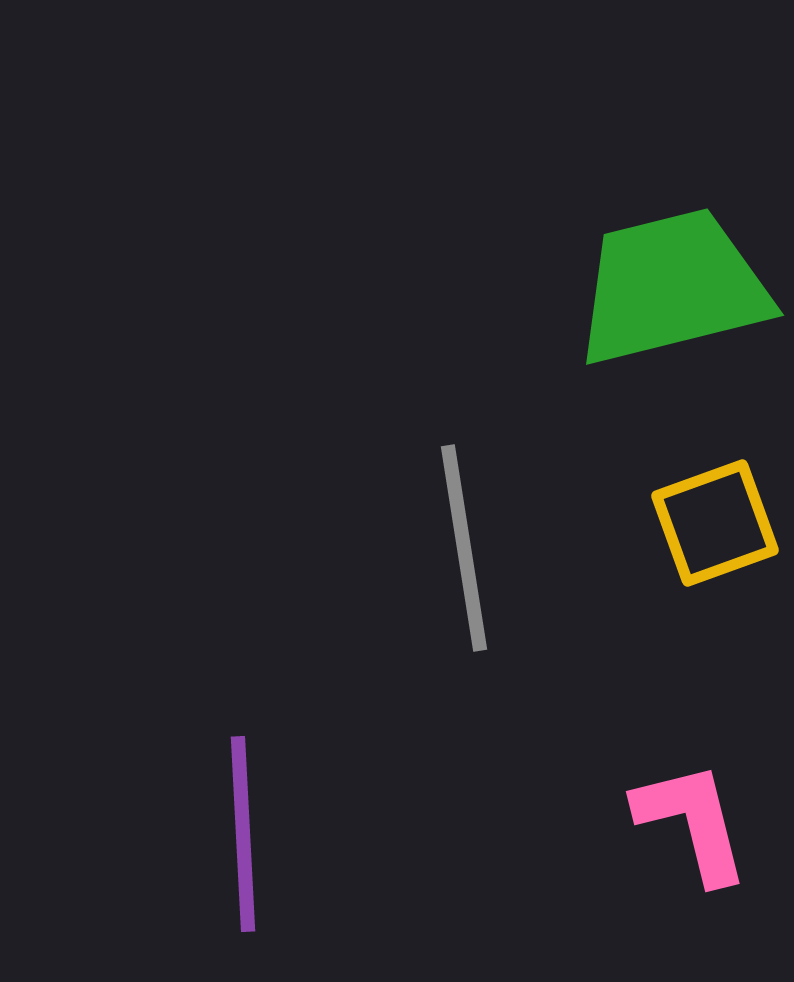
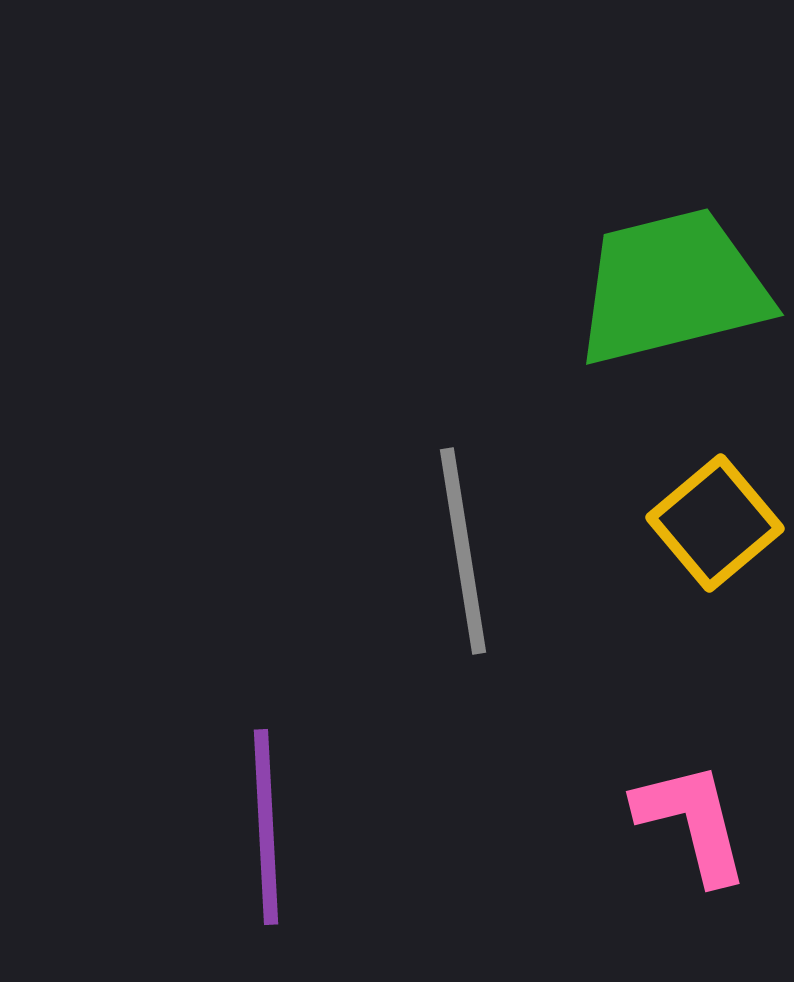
yellow square: rotated 20 degrees counterclockwise
gray line: moved 1 px left, 3 px down
purple line: moved 23 px right, 7 px up
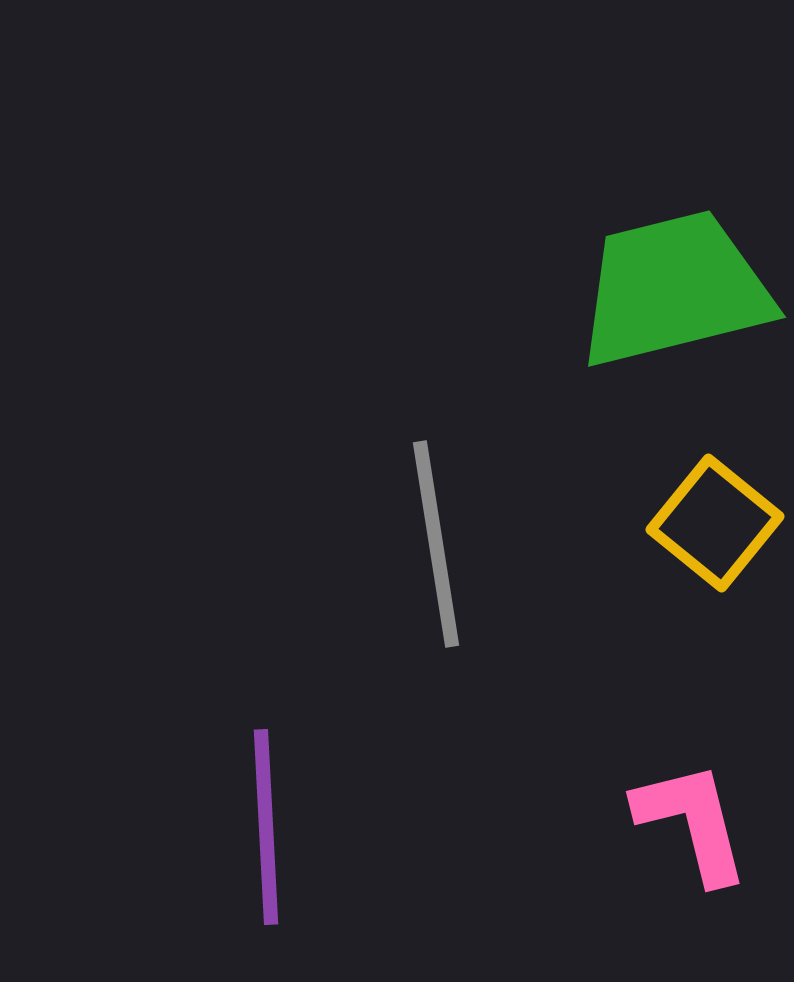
green trapezoid: moved 2 px right, 2 px down
yellow square: rotated 11 degrees counterclockwise
gray line: moved 27 px left, 7 px up
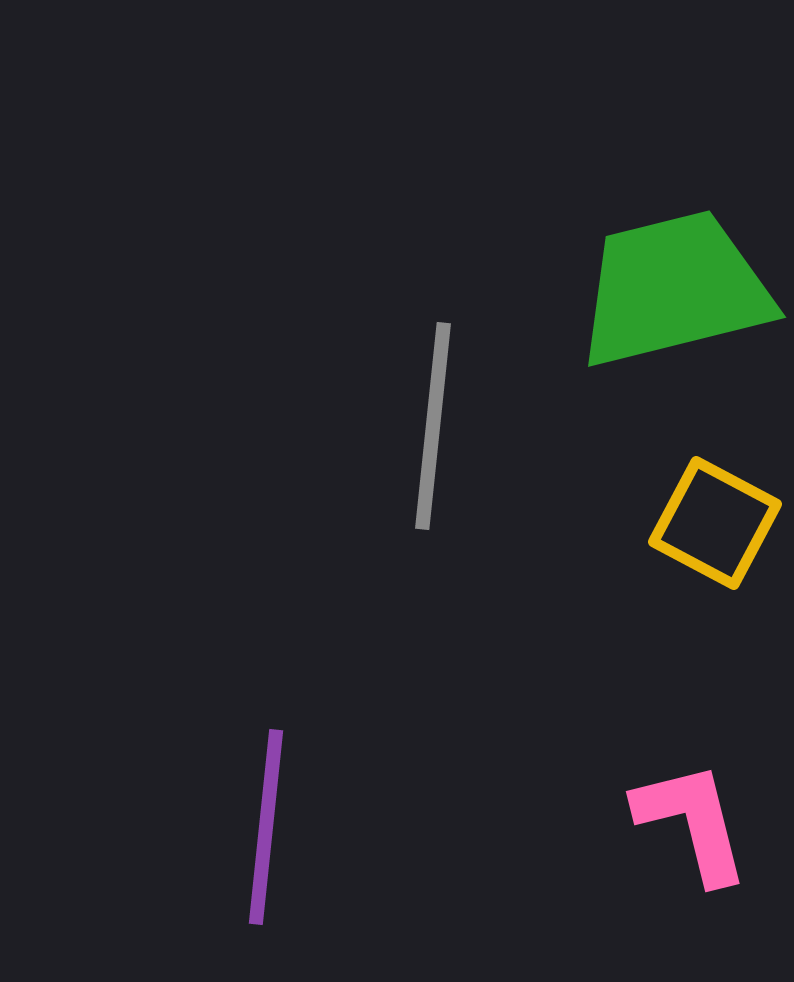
yellow square: rotated 11 degrees counterclockwise
gray line: moved 3 px left, 118 px up; rotated 15 degrees clockwise
purple line: rotated 9 degrees clockwise
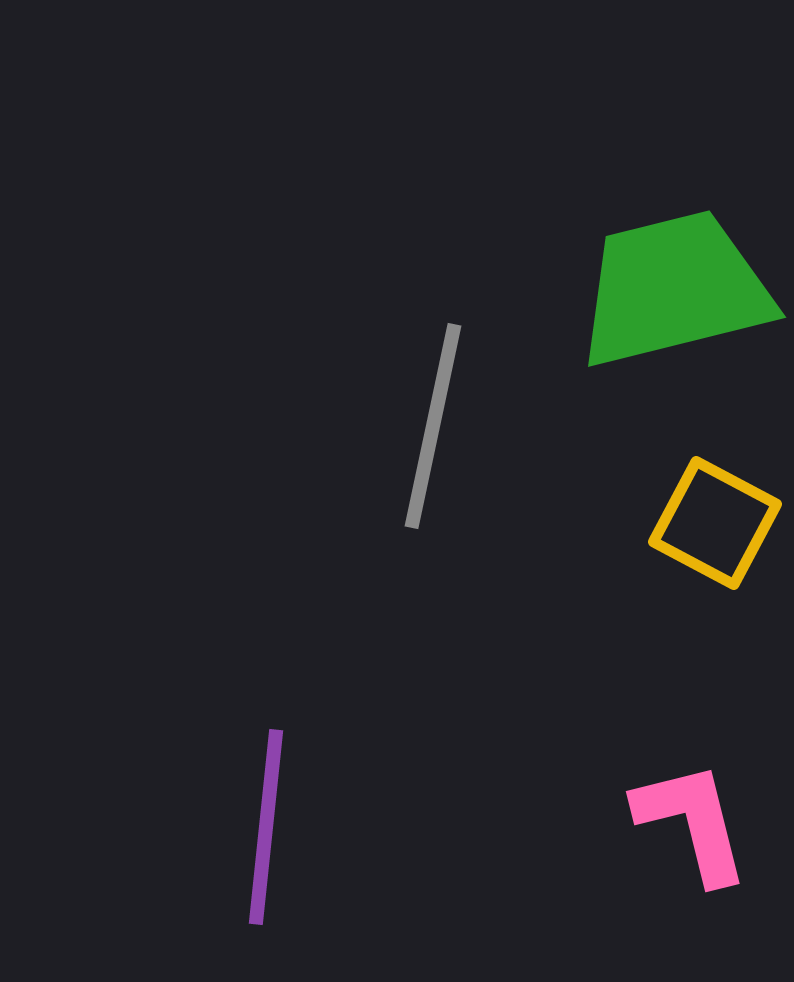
gray line: rotated 6 degrees clockwise
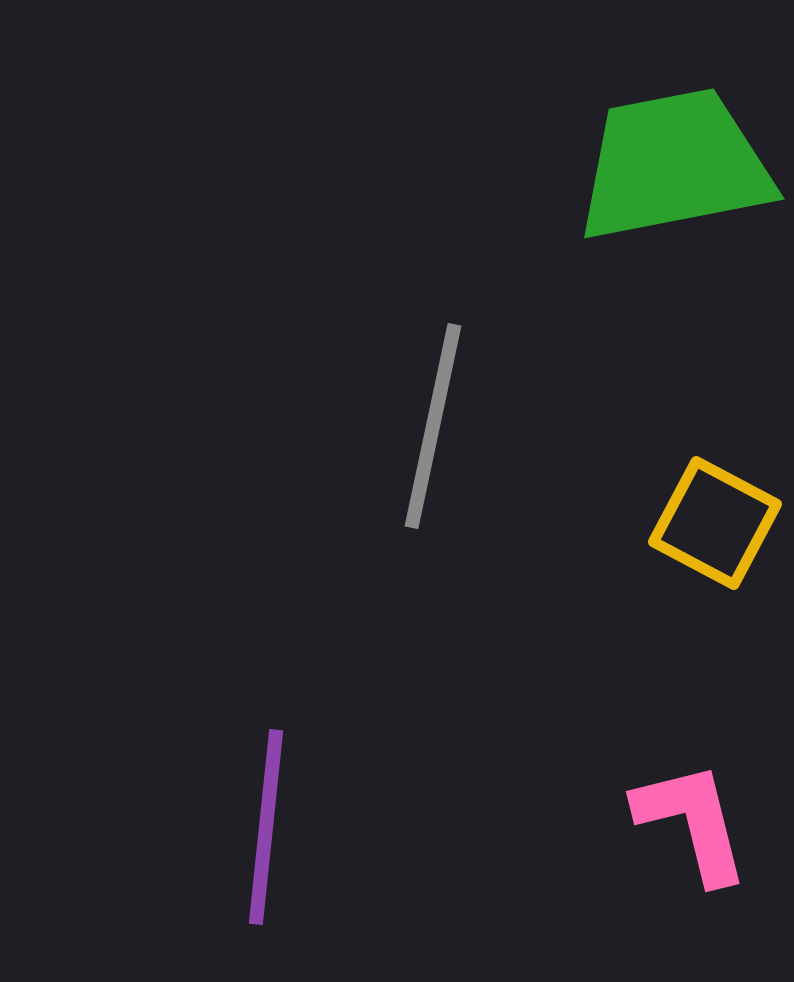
green trapezoid: moved 124 px up; rotated 3 degrees clockwise
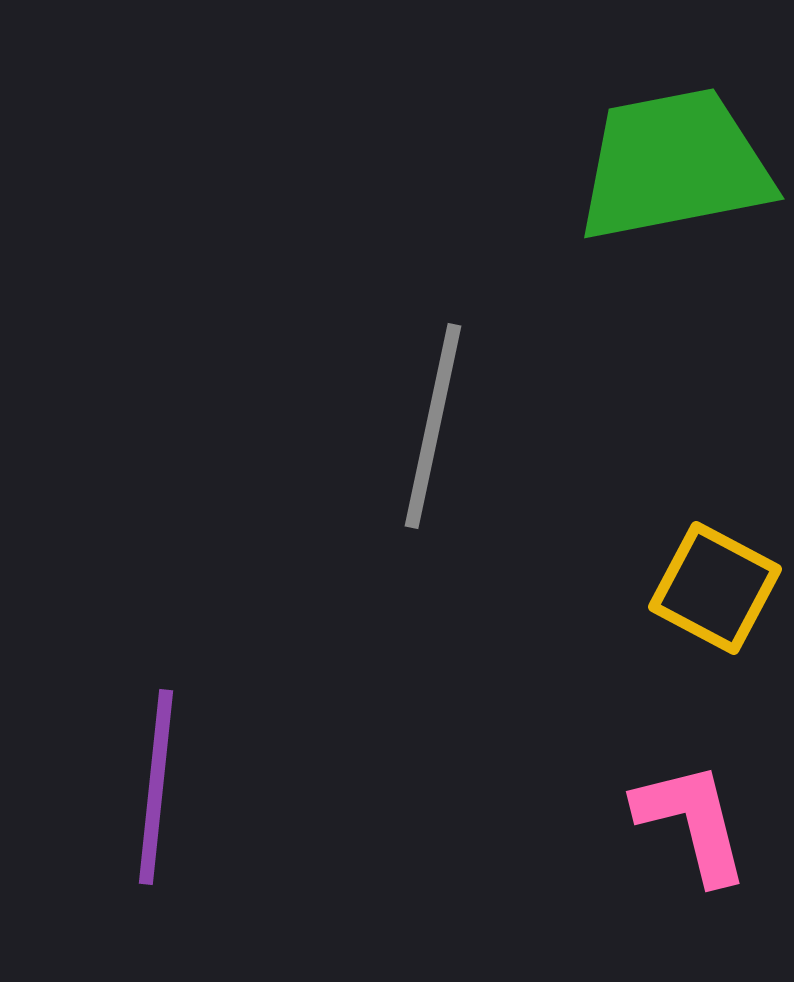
yellow square: moved 65 px down
purple line: moved 110 px left, 40 px up
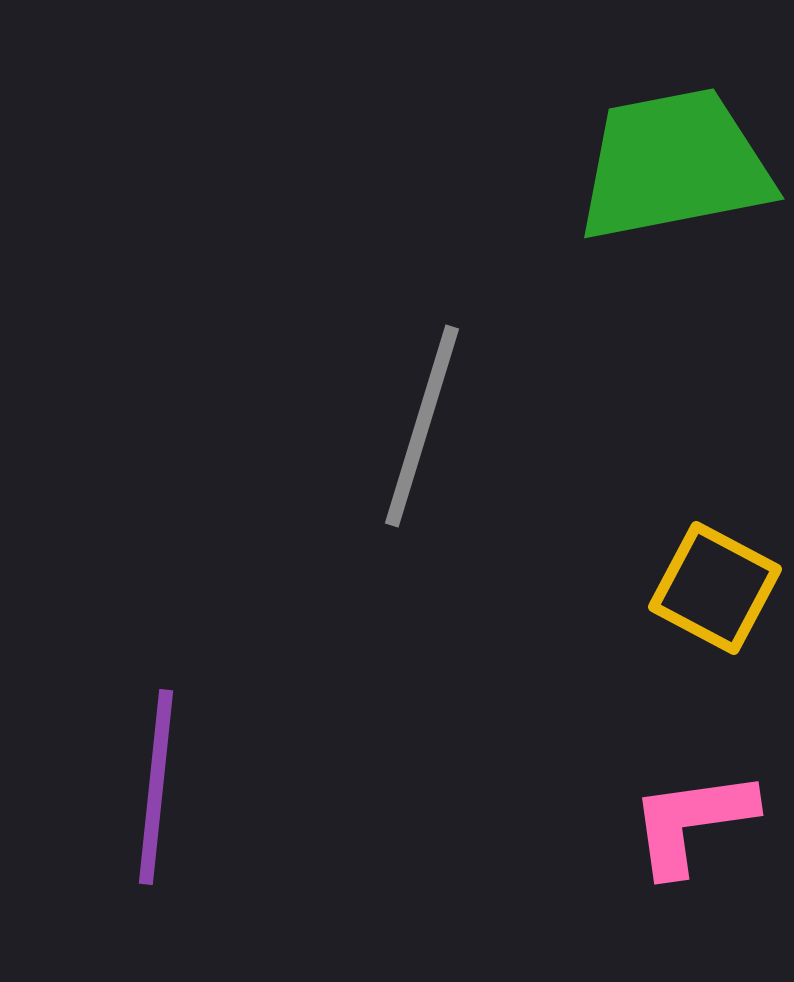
gray line: moved 11 px left; rotated 5 degrees clockwise
pink L-shape: rotated 84 degrees counterclockwise
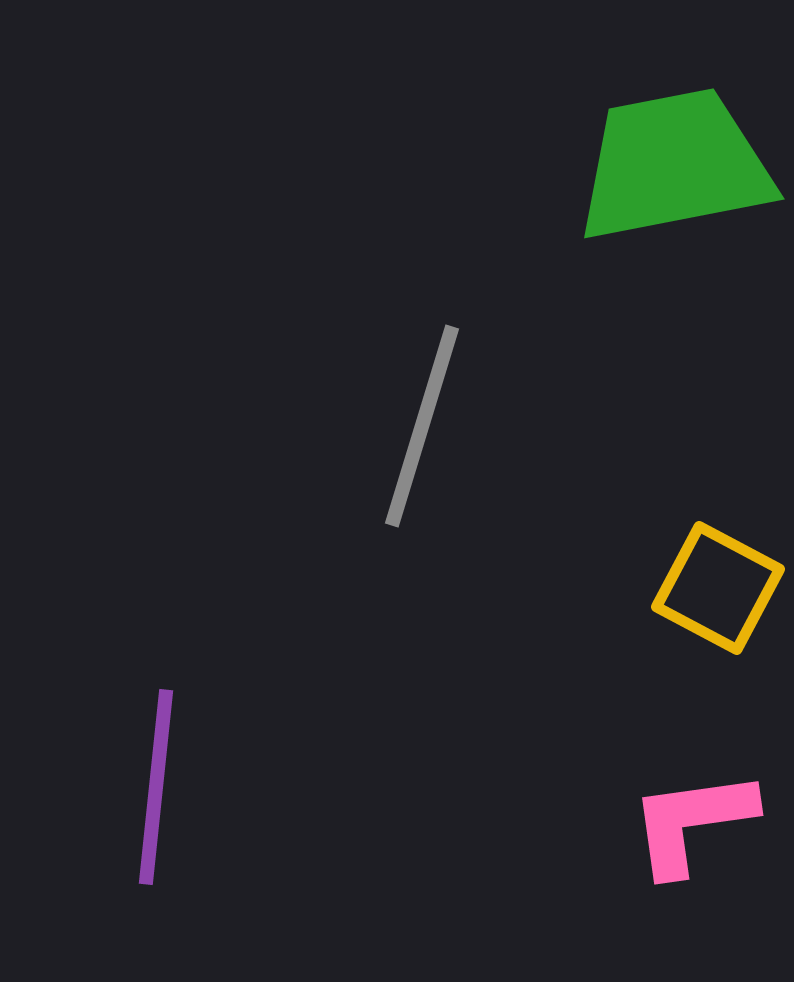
yellow square: moved 3 px right
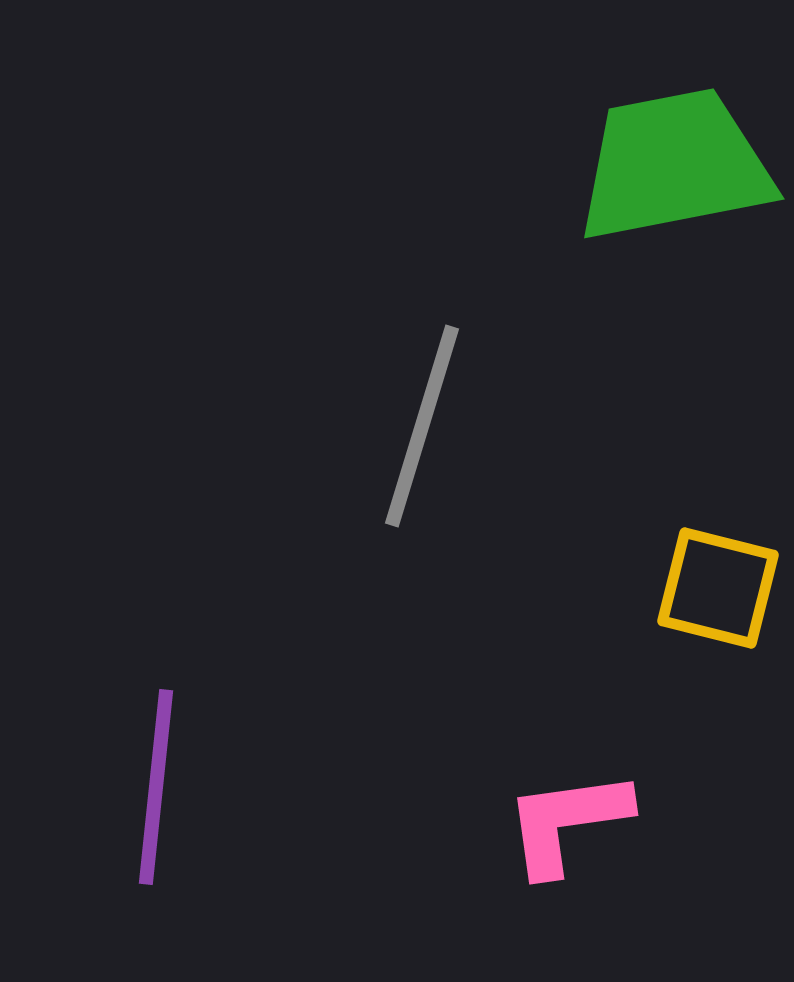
yellow square: rotated 14 degrees counterclockwise
pink L-shape: moved 125 px left
